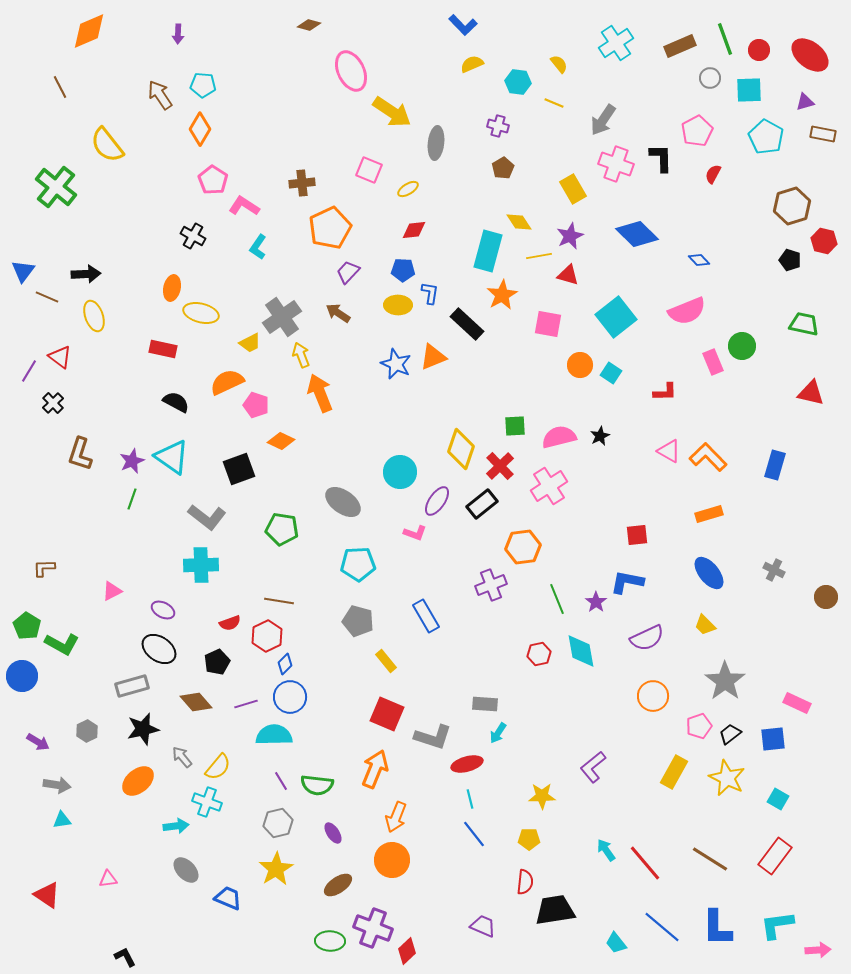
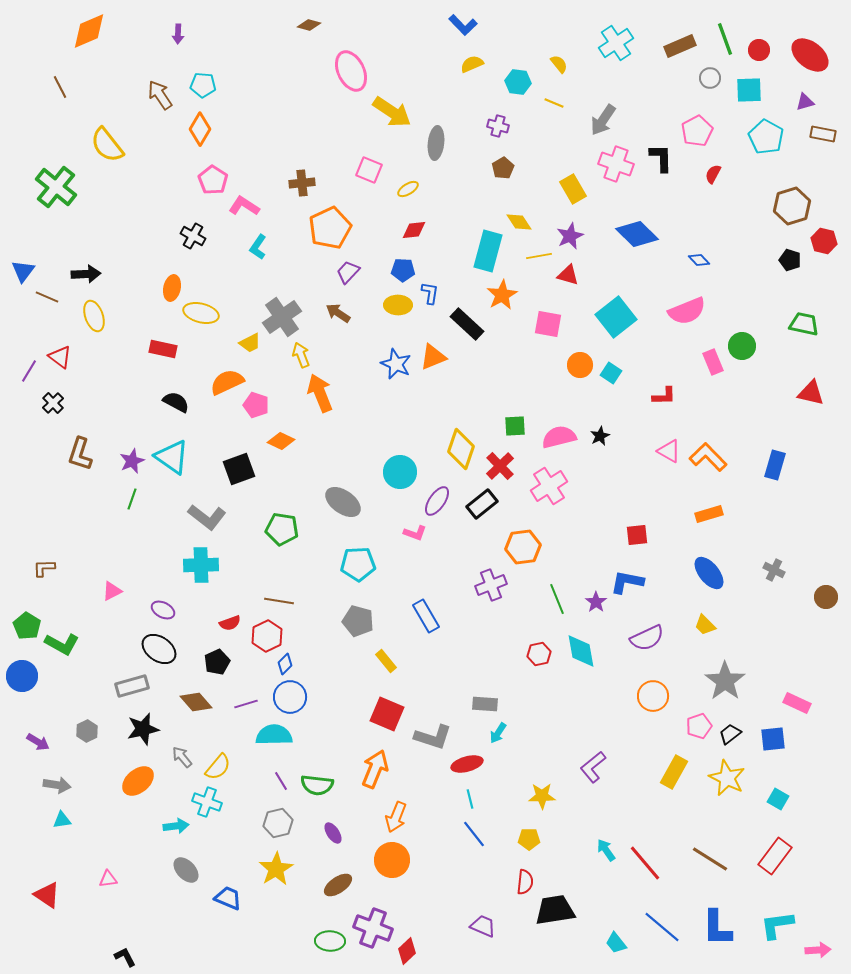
red L-shape at (665, 392): moved 1 px left, 4 px down
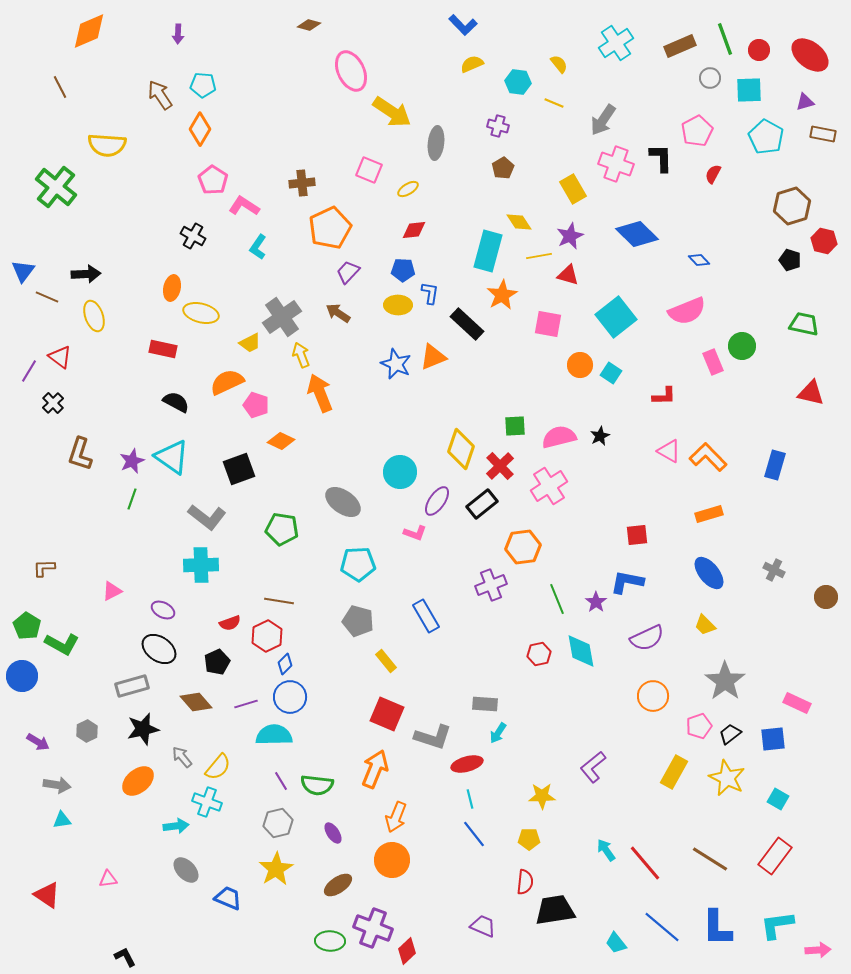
yellow semicircle at (107, 145): rotated 48 degrees counterclockwise
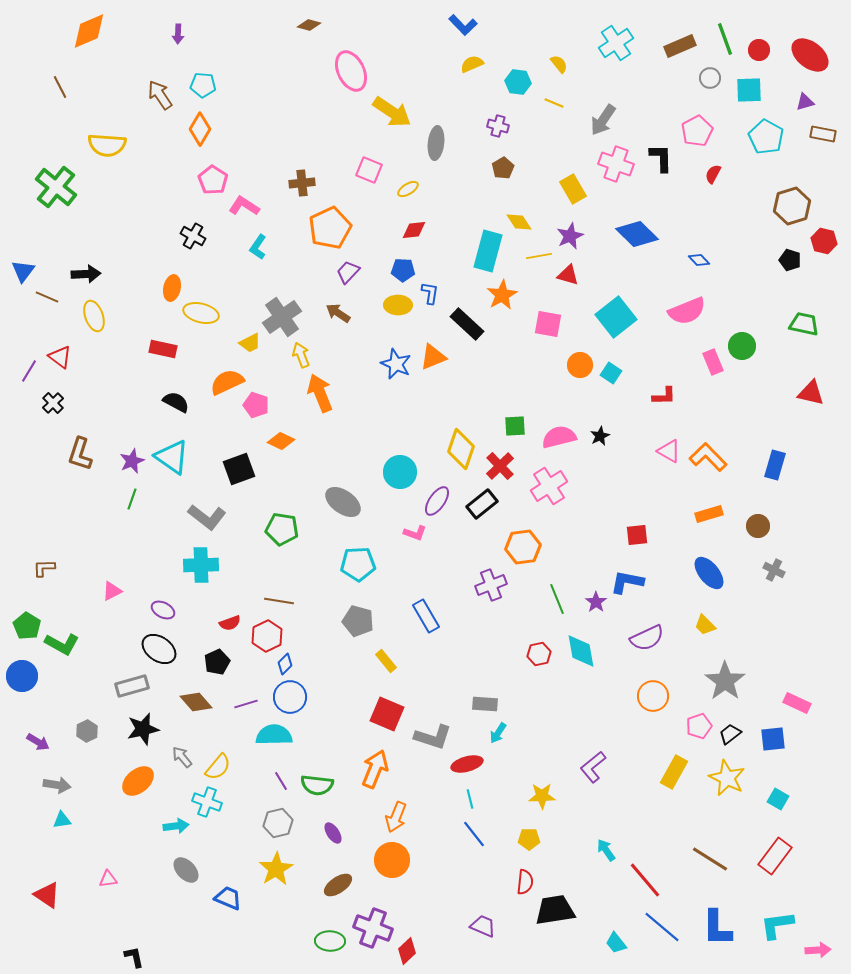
brown circle at (826, 597): moved 68 px left, 71 px up
red line at (645, 863): moved 17 px down
black L-shape at (125, 957): moved 9 px right; rotated 15 degrees clockwise
